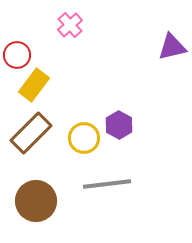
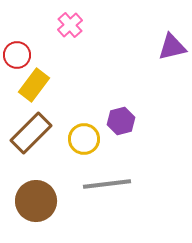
purple hexagon: moved 2 px right, 4 px up; rotated 16 degrees clockwise
yellow circle: moved 1 px down
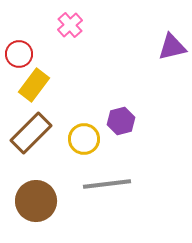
red circle: moved 2 px right, 1 px up
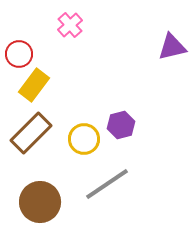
purple hexagon: moved 4 px down
gray line: rotated 27 degrees counterclockwise
brown circle: moved 4 px right, 1 px down
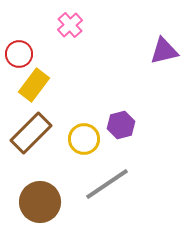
purple triangle: moved 8 px left, 4 px down
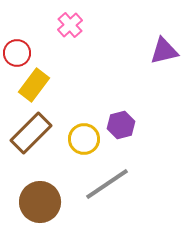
red circle: moved 2 px left, 1 px up
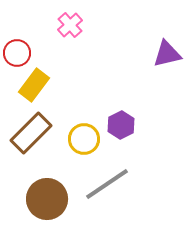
purple triangle: moved 3 px right, 3 px down
purple hexagon: rotated 12 degrees counterclockwise
brown circle: moved 7 px right, 3 px up
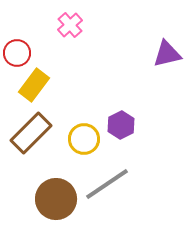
brown circle: moved 9 px right
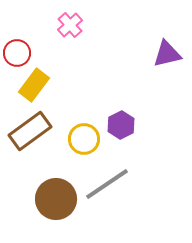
brown rectangle: moved 1 px left, 2 px up; rotated 9 degrees clockwise
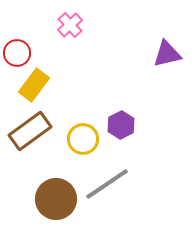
yellow circle: moved 1 px left
